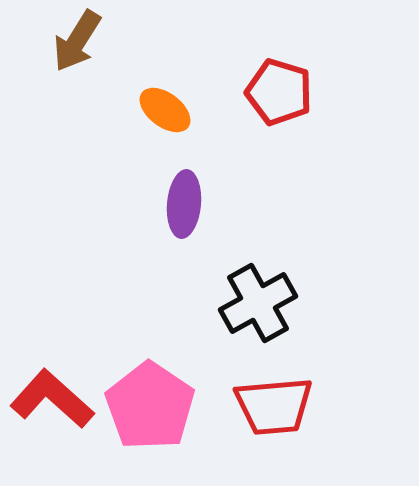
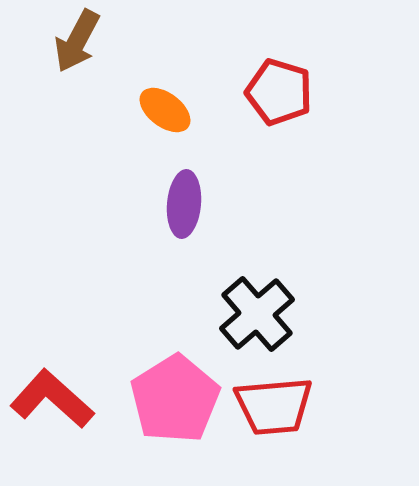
brown arrow: rotated 4 degrees counterclockwise
black cross: moved 1 px left, 11 px down; rotated 12 degrees counterclockwise
pink pentagon: moved 25 px right, 7 px up; rotated 6 degrees clockwise
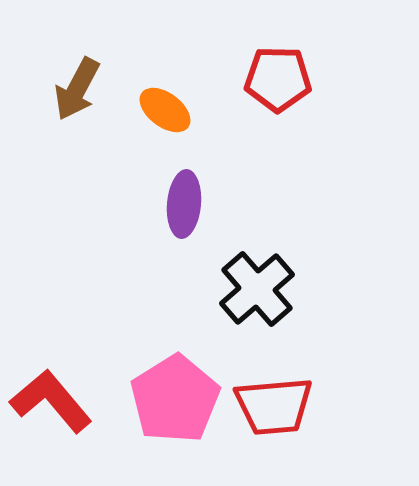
brown arrow: moved 48 px down
red pentagon: moved 1 px left, 13 px up; rotated 16 degrees counterclockwise
black cross: moved 25 px up
red L-shape: moved 1 px left, 2 px down; rotated 8 degrees clockwise
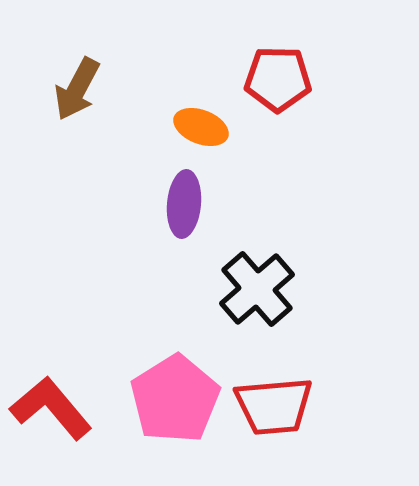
orange ellipse: moved 36 px right, 17 px down; rotated 16 degrees counterclockwise
red L-shape: moved 7 px down
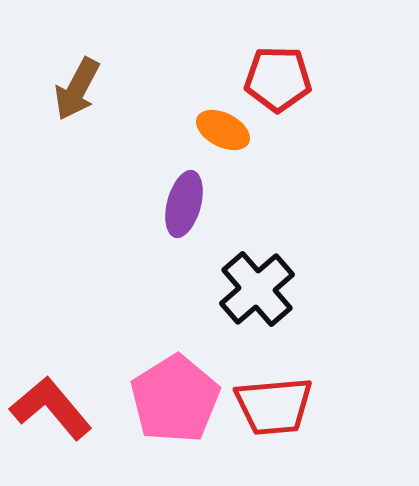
orange ellipse: moved 22 px right, 3 px down; rotated 6 degrees clockwise
purple ellipse: rotated 10 degrees clockwise
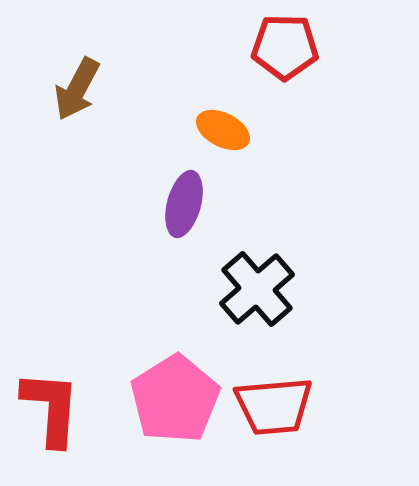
red pentagon: moved 7 px right, 32 px up
red L-shape: rotated 44 degrees clockwise
